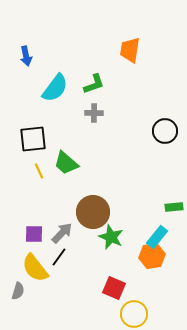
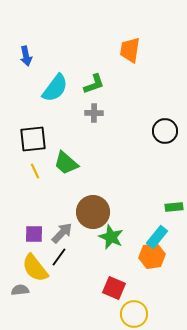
yellow line: moved 4 px left
gray semicircle: moved 2 px right, 1 px up; rotated 114 degrees counterclockwise
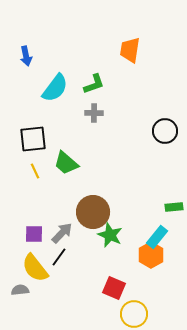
green star: moved 1 px left, 2 px up
orange hexagon: moved 1 px left, 1 px up; rotated 20 degrees counterclockwise
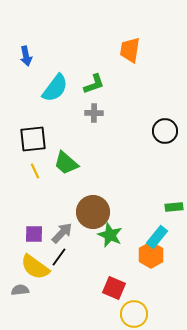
yellow semicircle: moved 1 px up; rotated 16 degrees counterclockwise
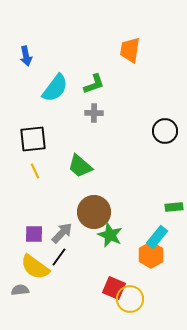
green trapezoid: moved 14 px right, 3 px down
brown circle: moved 1 px right
yellow circle: moved 4 px left, 15 px up
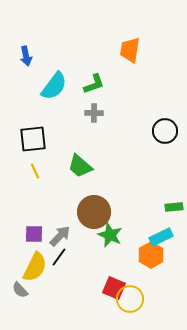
cyan semicircle: moved 1 px left, 2 px up
gray arrow: moved 2 px left, 3 px down
cyan rectangle: moved 4 px right; rotated 25 degrees clockwise
yellow semicircle: rotated 100 degrees counterclockwise
gray semicircle: rotated 126 degrees counterclockwise
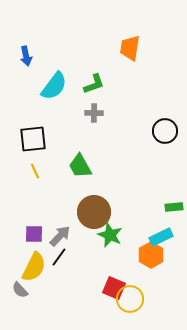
orange trapezoid: moved 2 px up
green trapezoid: rotated 20 degrees clockwise
yellow semicircle: moved 1 px left
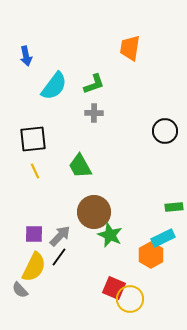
cyan rectangle: moved 2 px right, 1 px down
